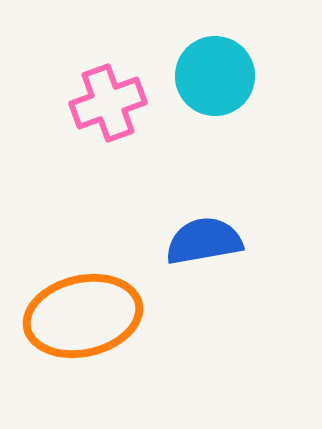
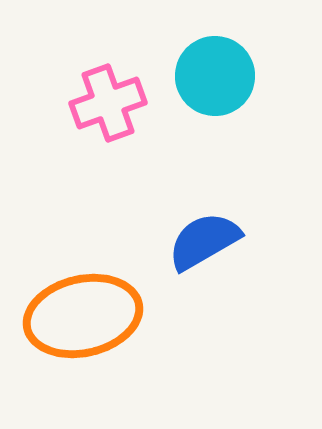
blue semicircle: rotated 20 degrees counterclockwise
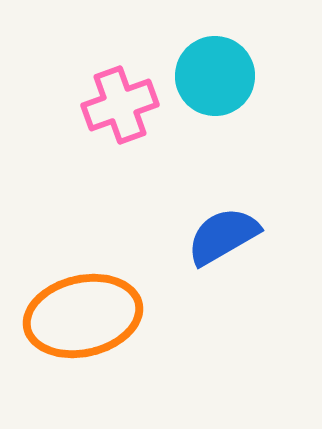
pink cross: moved 12 px right, 2 px down
blue semicircle: moved 19 px right, 5 px up
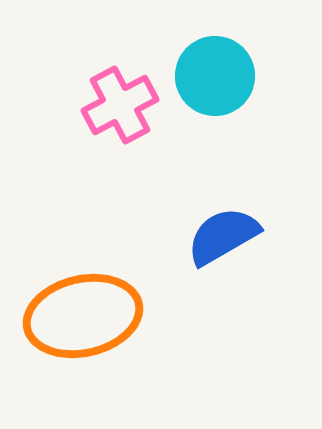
pink cross: rotated 8 degrees counterclockwise
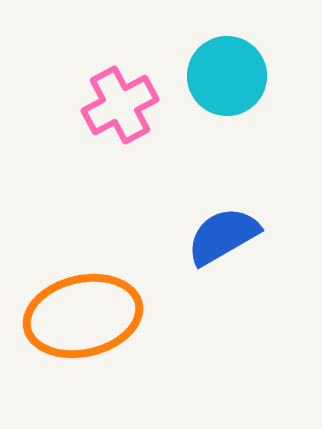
cyan circle: moved 12 px right
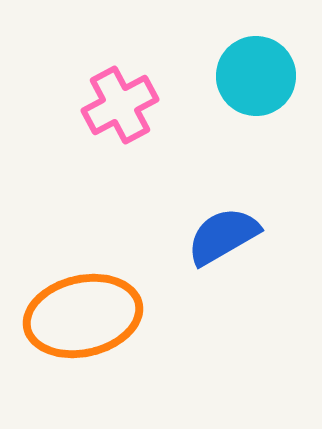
cyan circle: moved 29 px right
